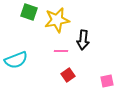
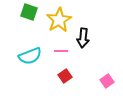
yellow star: moved 2 px right; rotated 20 degrees counterclockwise
black arrow: moved 2 px up
cyan semicircle: moved 14 px right, 4 px up
red square: moved 3 px left, 1 px down
pink square: rotated 24 degrees counterclockwise
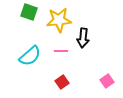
yellow star: rotated 25 degrees clockwise
cyan semicircle: rotated 20 degrees counterclockwise
red square: moved 3 px left, 6 px down
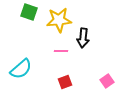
cyan semicircle: moved 9 px left, 13 px down
red square: moved 3 px right; rotated 16 degrees clockwise
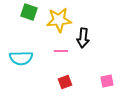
cyan semicircle: moved 11 px up; rotated 40 degrees clockwise
pink square: rotated 24 degrees clockwise
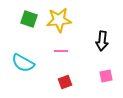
green square: moved 7 px down
black arrow: moved 19 px right, 3 px down
cyan semicircle: moved 2 px right, 5 px down; rotated 30 degrees clockwise
pink square: moved 1 px left, 5 px up
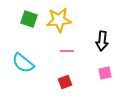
pink line: moved 6 px right
cyan semicircle: rotated 10 degrees clockwise
pink square: moved 1 px left, 3 px up
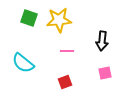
green square: moved 1 px up
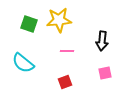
green square: moved 6 px down
